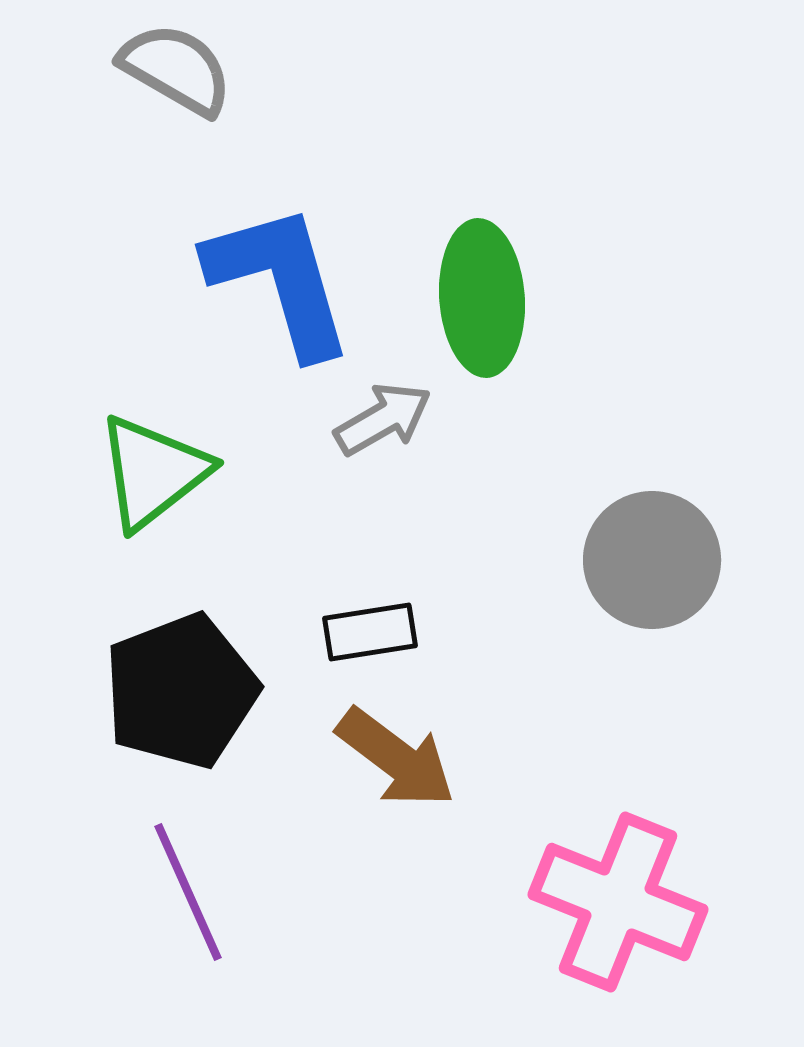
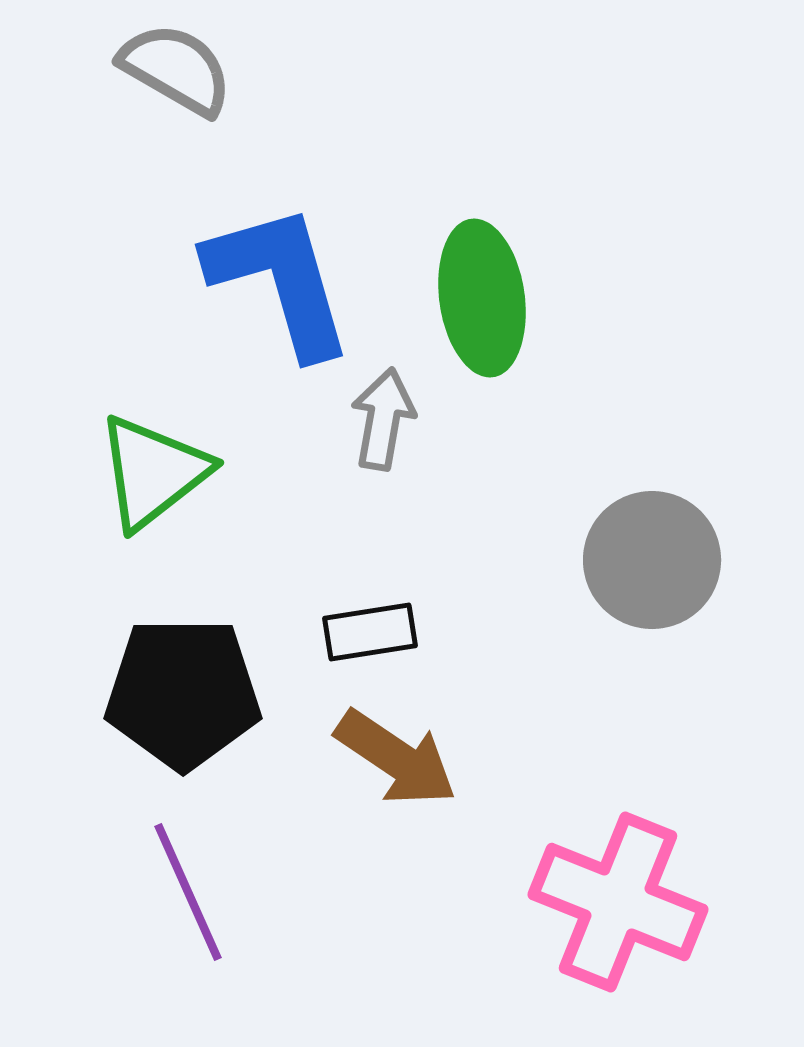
green ellipse: rotated 4 degrees counterclockwise
gray arrow: rotated 50 degrees counterclockwise
black pentagon: moved 2 px right, 2 px down; rotated 21 degrees clockwise
brown arrow: rotated 3 degrees counterclockwise
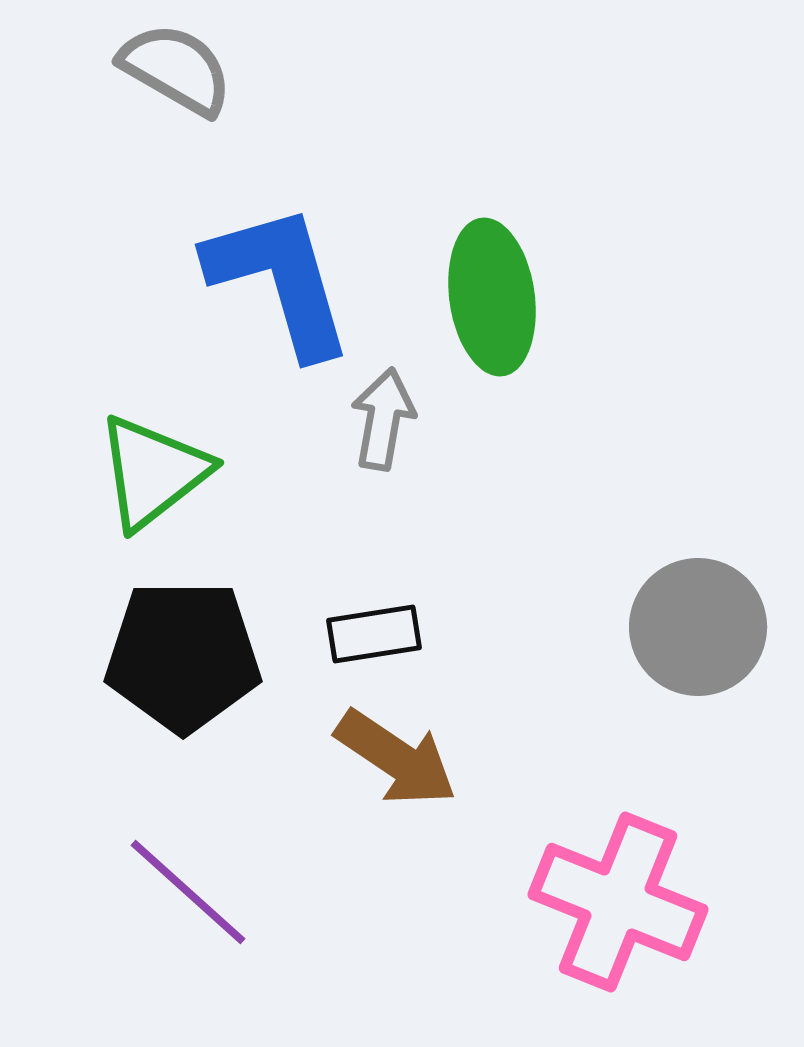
green ellipse: moved 10 px right, 1 px up
gray circle: moved 46 px right, 67 px down
black rectangle: moved 4 px right, 2 px down
black pentagon: moved 37 px up
purple line: rotated 24 degrees counterclockwise
